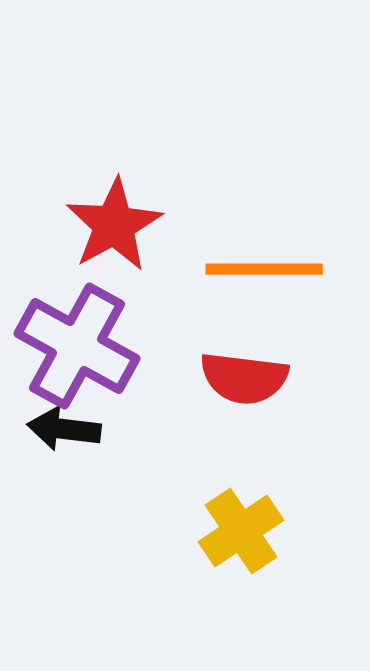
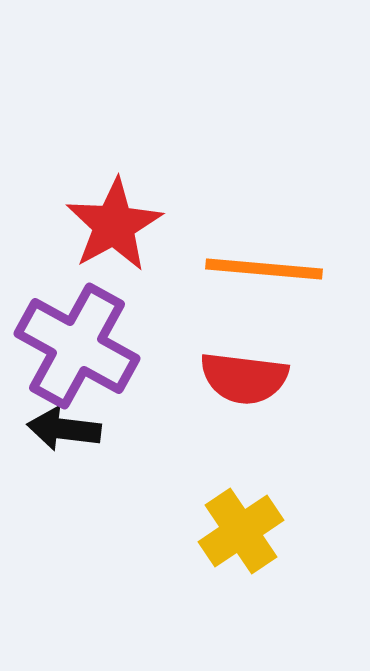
orange line: rotated 5 degrees clockwise
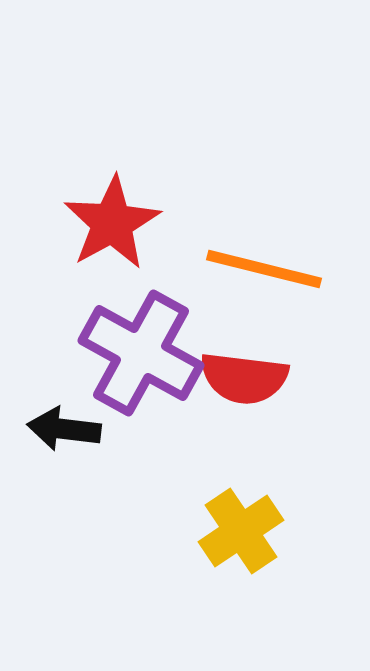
red star: moved 2 px left, 2 px up
orange line: rotated 9 degrees clockwise
purple cross: moved 64 px right, 7 px down
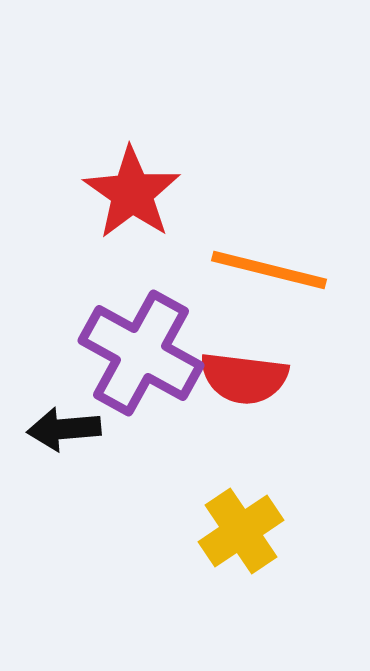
red star: moved 20 px right, 30 px up; rotated 8 degrees counterclockwise
orange line: moved 5 px right, 1 px down
black arrow: rotated 12 degrees counterclockwise
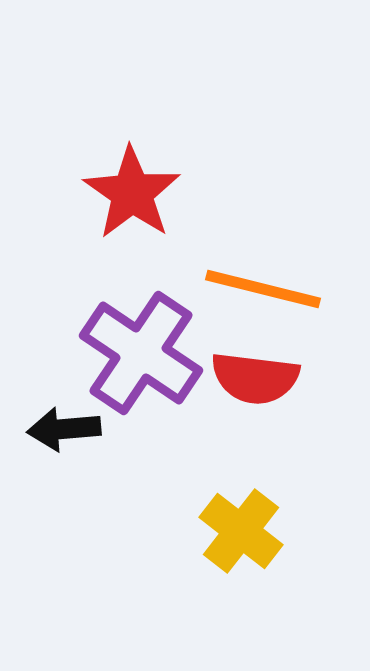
orange line: moved 6 px left, 19 px down
purple cross: rotated 5 degrees clockwise
red semicircle: moved 11 px right
yellow cross: rotated 18 degrees counterclockwise
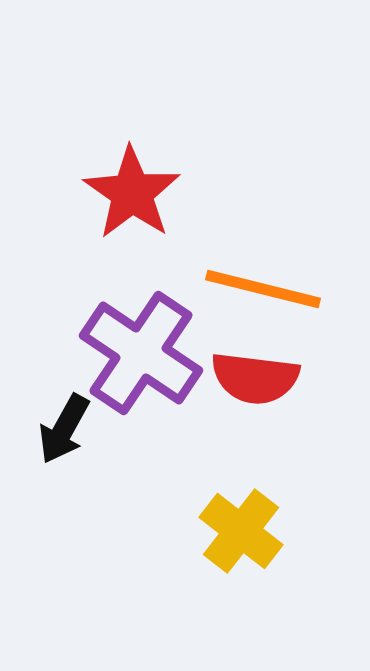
black arrow: rotated 56 degrees counterclockwise
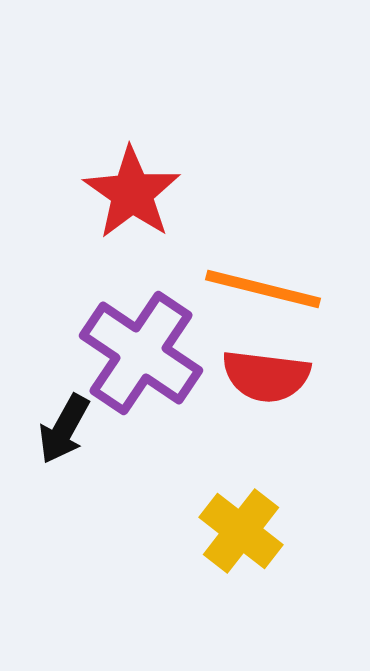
red semicircle: moved 11 px right, 2 px up
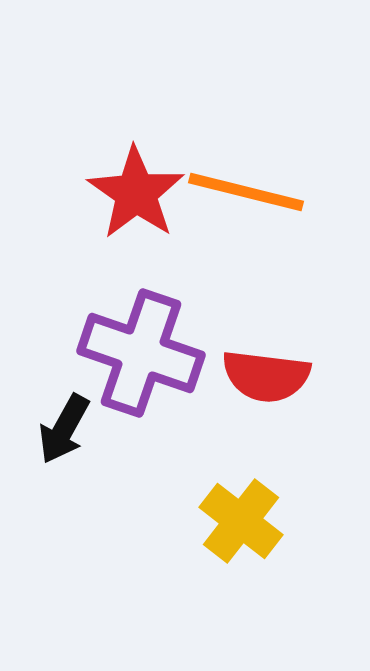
red star: moved 4 px right
orange line: moved 17 px left, 97 px up
purple cross: rotated 15 degrees counterclockwise
yellow cross: moved 10 px up
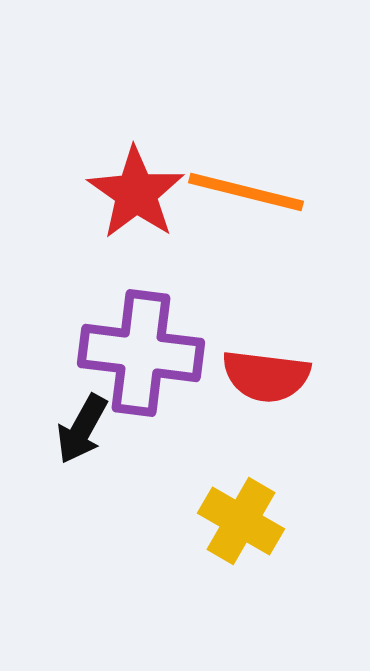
purple cross: rotated 12 degrees counterclockwise
black arrow: moved 18 px right
yellow cross: rotated 8 degrees counterclockwise
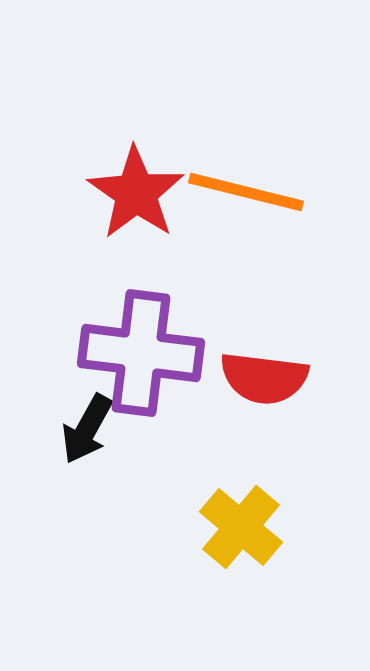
red semicircle: moved 2 px left, 2 px down
black arrow: moved 5 px right
yellow cross: moved 6 px down; rotated 10 degrees clockwise
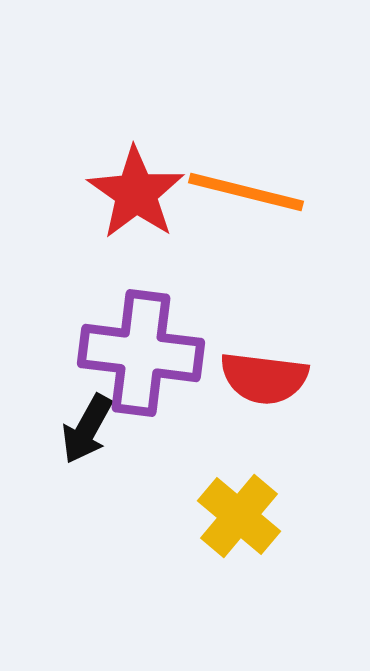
yellow cross: moved 2 px left, 11 px up
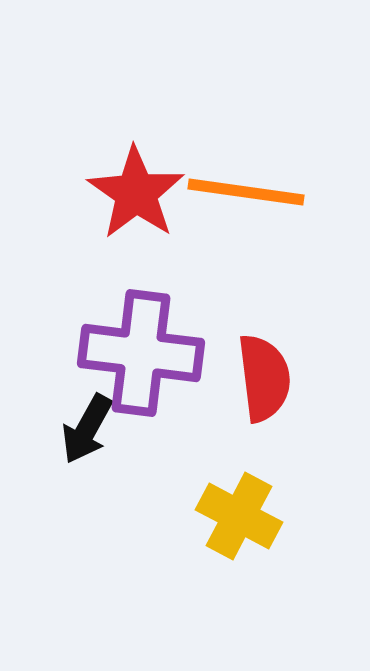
orange line: rotated 6 degrees counterclockwise
red semicircle: rotated 104 degrees counterclockwise
yellow cross: rotated 12 degrees counterclockwise
